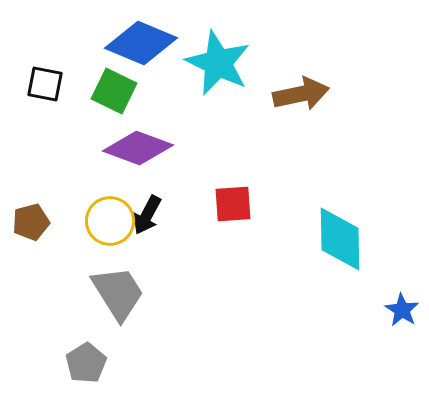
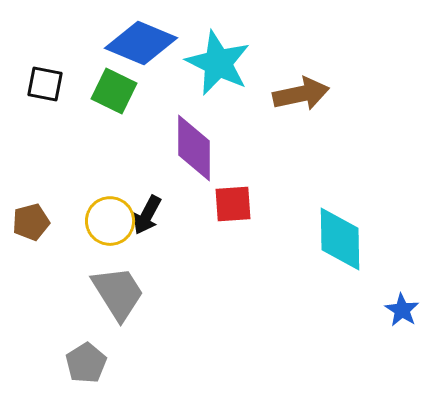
purple diamond: moved 56 px right; rotated 70 degrees clockwise
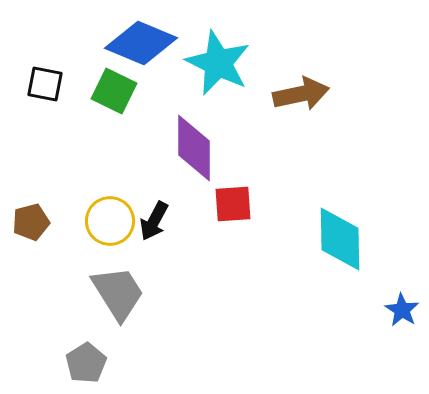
black arrow: moved 7 px right, 6 px down
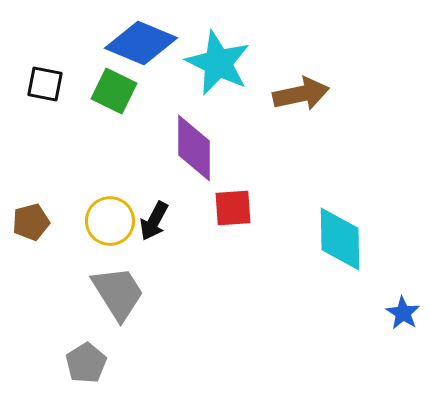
red square: moved 4 px down
blue star: moved 1 px right, 3 px down
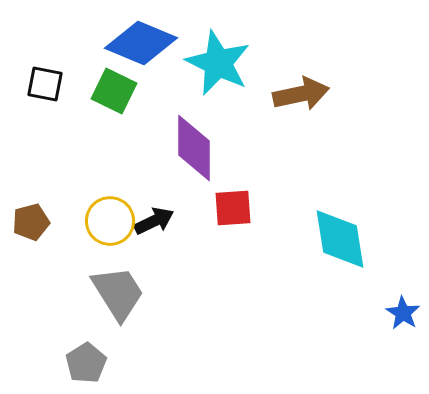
black arrow: rotated 144 degrees counterclockwise
cyan diamond: rotated 8 degrees counterclockwise
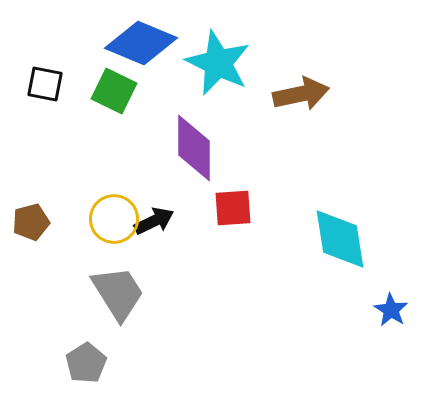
yellow circle: moved 4 px right, 2 px up
blue star: moved 12 px left, 3 px up
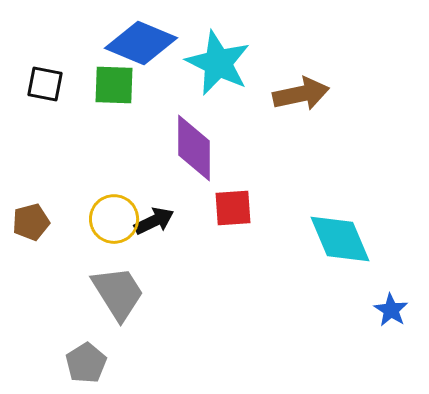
green square: moved 6 px up; rotated 24 degrees counterclockwise
cyan diamond: rotated 14 degrees counterclockwise
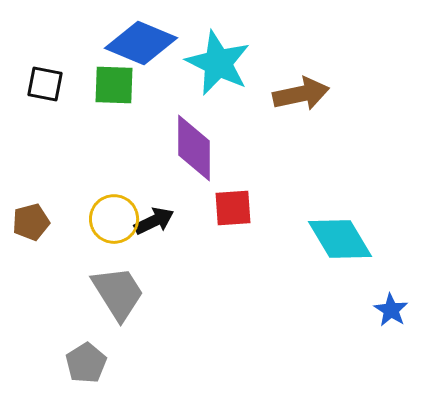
cyan diamond: rotated 8 degrees counterclockwise
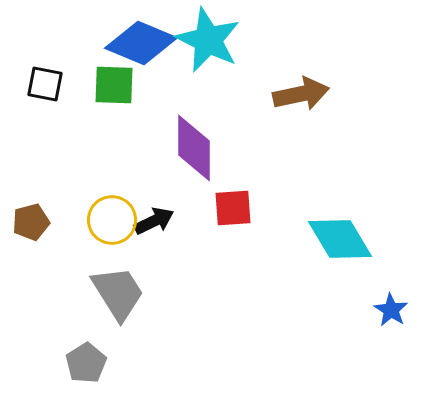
cyan star: moved 10 px left, 23 px up
yellow circle: moved 2 px left, 1 px down
